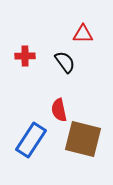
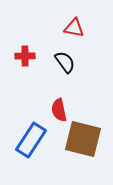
red triangle: moved 9 px left, 6 px up; rotated 10 degrees clockwise
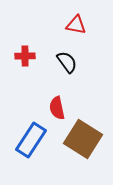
red triangle: moved 2 px right, 3 px up
black semicircle: moved 2 px right
red semicircle: moved 2 px left, 2 px up
brown square: rotated 18 degrees clockwise
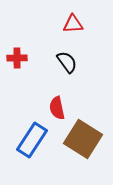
red triangle: moved 3 px left, 1 px up; rotated 15 degrees counterclockwise
red cross: moved 8 px left, 2 px down
blue rectangle: moved 1 px right
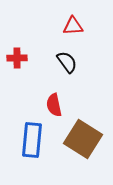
red triangle: moved 2 px down
red semicircle: moved 3 px left, 3 px up
blue rectangle: rotated 28 degrees counterclockwise
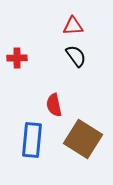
black semicircle: moved 9 px right, 6 px up
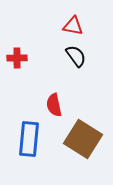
red triangle: rotated 15 degrees clockwise
blue rectangle: moved 3 px left, 1 px up
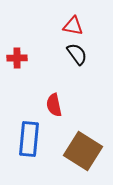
black semicircle: moved 1 px right, 2 px up
brown square: moved 12 px down
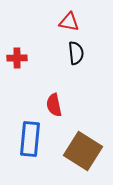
red triangle: moved 4 px left, 4 px up
black semicircle: moved 1 px left, 1 px up; rotated 30 degrees clockwise
blue rectangle: moved 1 px right
